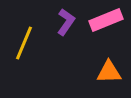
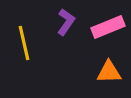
pink rectangle: moved 2 px right, 7 px down
yellow line: rotated 36 degrees counterclockwise
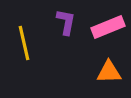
purple L-shape: rotated 24 degrees counterclockwise
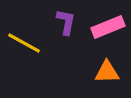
yellow line: rotated 48 degrees counterclockwise
orange triangle: moved 2 px left
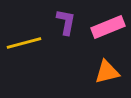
yellow line: rotated 44 degrees counterclockwise
orange triangle: rotated 12 degrees counterclockwise
